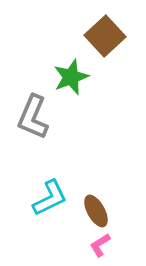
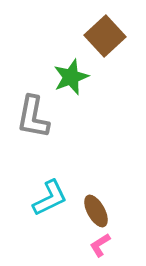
gray L-shape: rotated 12 degrees counterclockwise
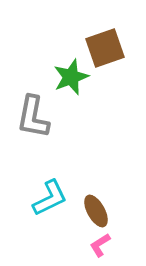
brown square: moved 12 px down; rotated 24 degrees clockwise
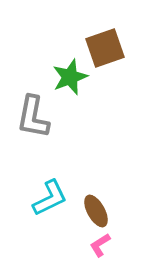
green star: moved 1 px left
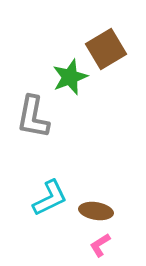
brown square: moved 1 px right, 1 px down; rotated 12 degrees counterclockwise
brown ellipse: rotated 52 degrees counterclockwise
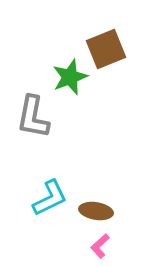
brown square: rotated 9 degrees clockwise
pink L-shape: moved 1 px down; rotated 10 degrees counterclockwise
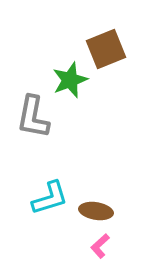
green star: moved 3 px down
cyan L-shape: rotated 9 degrees clockwise
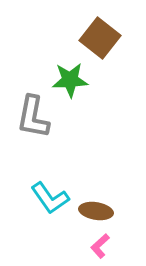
brown square: moved 6 px left, 11 px up; rotated 30 degrees counterclockwise
green star: rotated 18 degrees clockwise
cyan L-shape: rotated 72 degrees clockwise
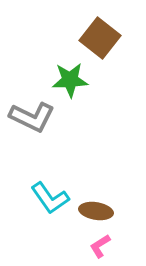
gray L-shape: moved 1 px left; rotated 75 degrees counterclockwise
pink L-shape: rotated 10 degrees clockwise
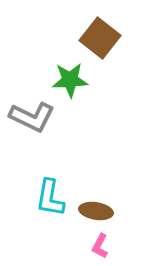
cyan L-shape: rotated 45 degrees clockwise
pink L-shape: rotated 30 degrees counterclockwise
